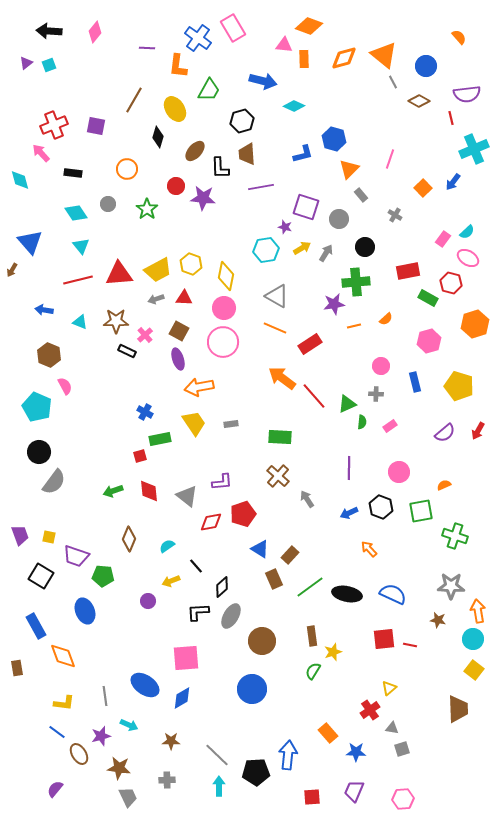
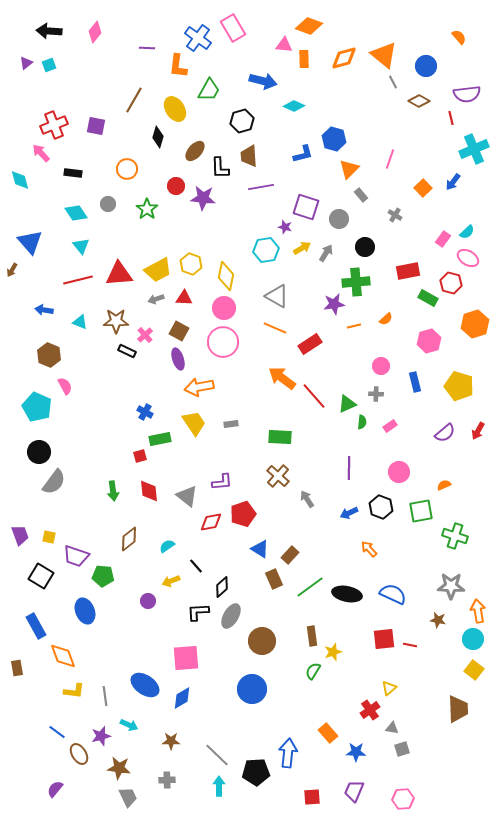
brown trapezoid at (247, 154): moved 2 px right, 2 px down
green arrow at (113, 491): rotated 78 degrees counterclockwise
brown diamond at (129, 539): rotated 30 degrees clockwise
yellow L-shape at (64, 703): moved 10 px right, 12 px up
blue arrow at (288, 755): moved 2 px up
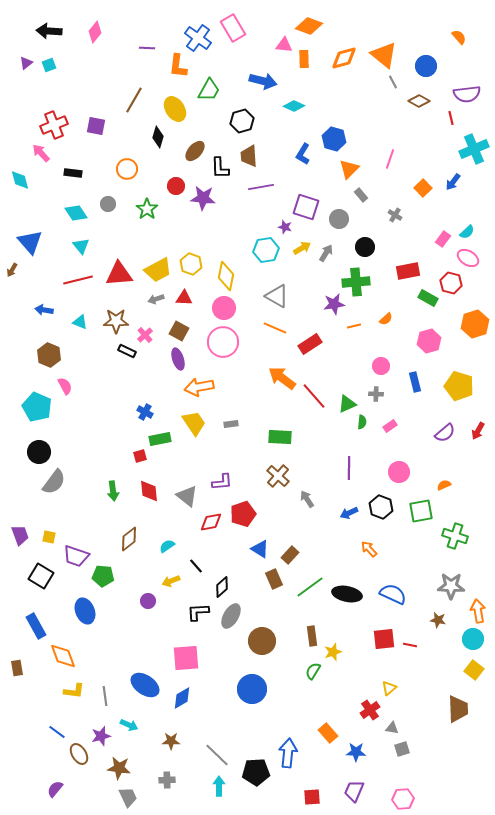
blue L-shape at (303, 154): rotated 135 degrees clockwise
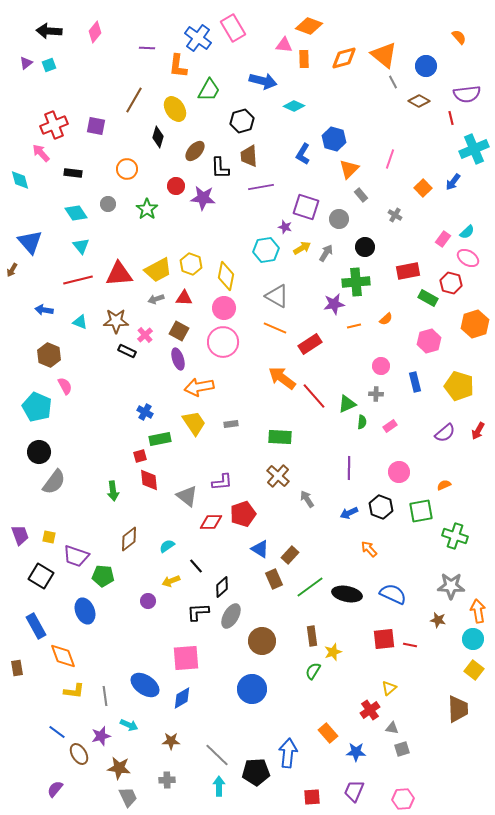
red diamond at (149, 491): moved 11 px up
red diamond at (211, 522): rotated 10 degrees clockwise
